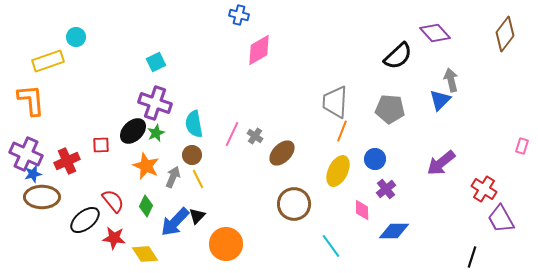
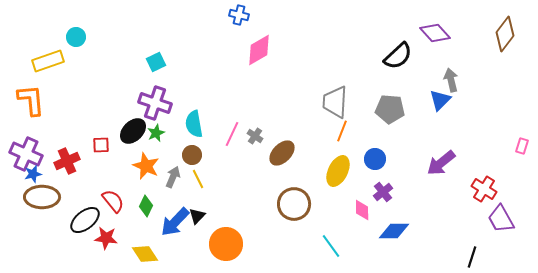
purple cross at (386, 189): moved 3 px left, 3 px down
red star at (114, 238): moved 8 px left
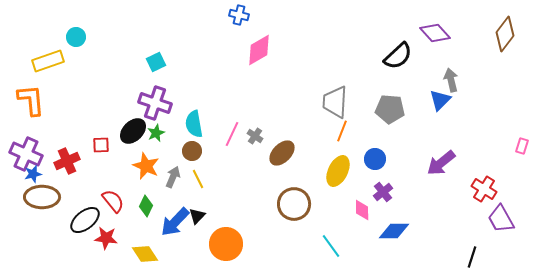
brown circle at (192, 155): moved 4 px up
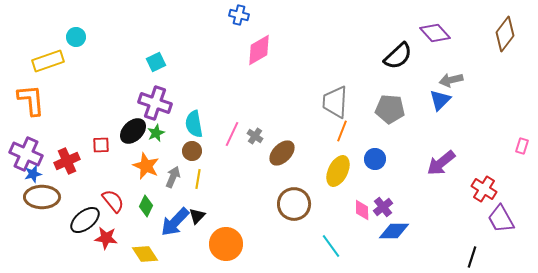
gray arrow at (451, 80): rotated 90 degrees counterclockwise
yellow line at (198, 179): rotated 36 degrees clockwise
purple cross at (383, 192): moved 15 px down
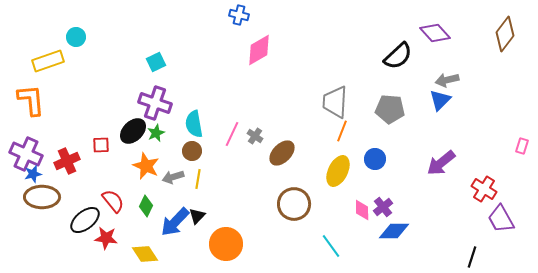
gray arrow at (451, 80): moved 4 px left
gray arrow at (173, 177): rotated 130 degrees counterclockwise
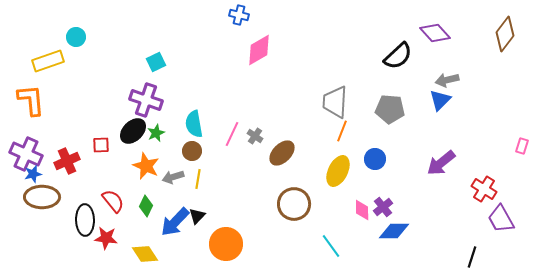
purple cross at (155, 103): moved 9 px left, 3 px up
black ellipse at (85, 220): rotated 52 degrees counterclockwise
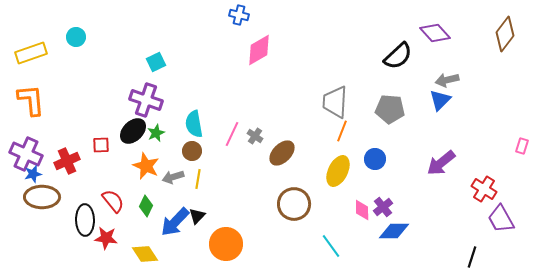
yellow rectangle at (48, 61): moved 17 px left, 8 px up
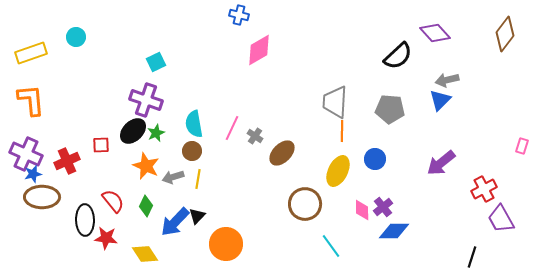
orange line at (342, 131): rotated 20 degrees counterclockwise
pink line at (232, 134): moved 6 px up
red cross at (484, 189): rotated 30 degrees clockwise
brown circle at (294, 204): moved 11 px right
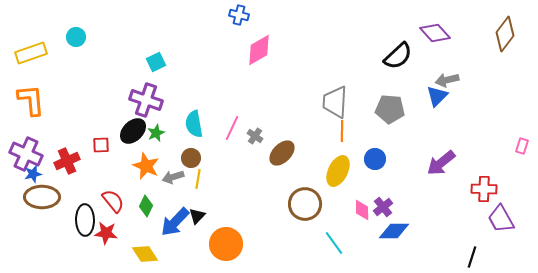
blue triangle at (440, 100): moved 3 px left, 4 px up
brown circle at (192, 151): moved 1 px left, 7 px down
red cross at (484, 189): rotated 30 degrees clockwise
red star at (106, 238): moved 5 px up
cyan line at (331, 246): moved 3 px right, 3 px up
